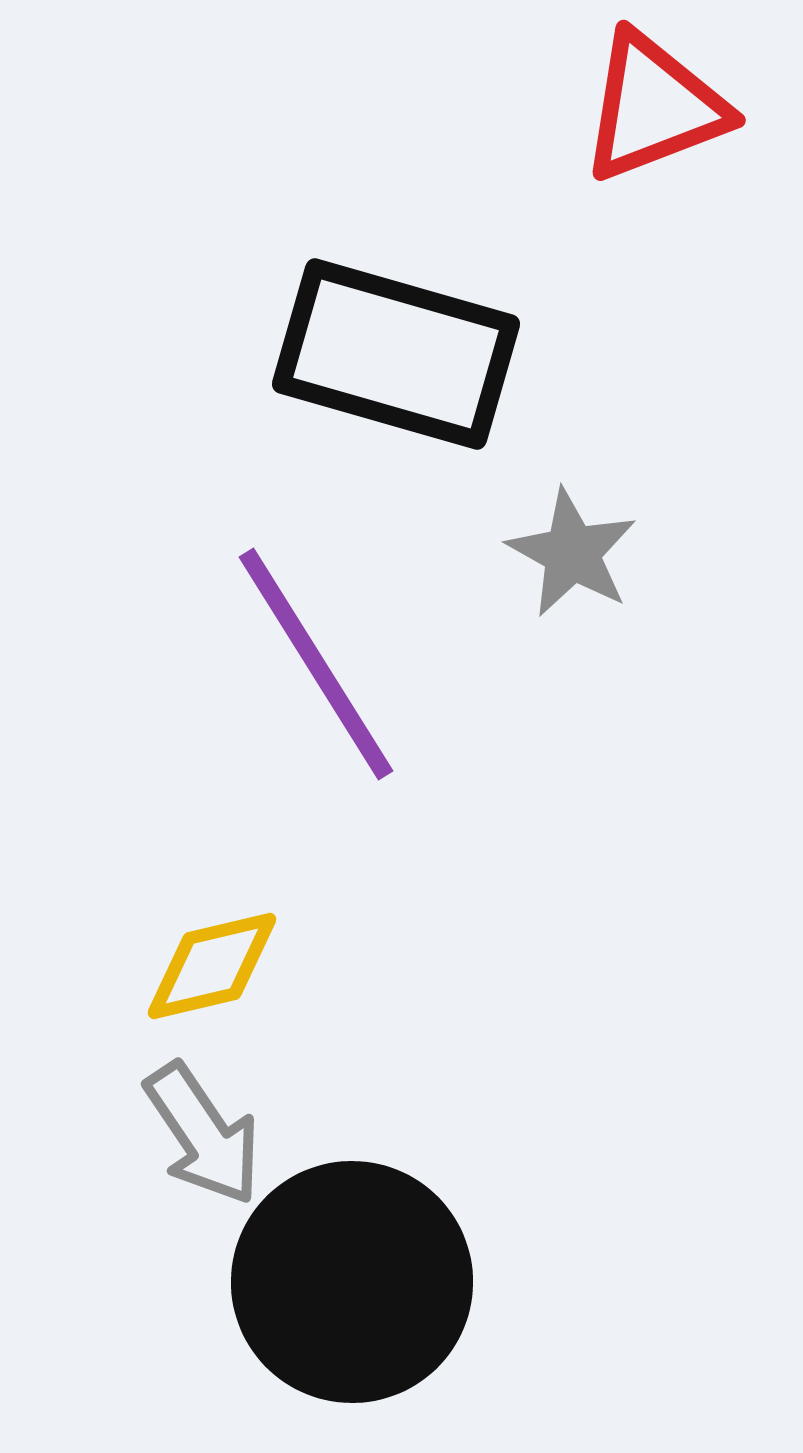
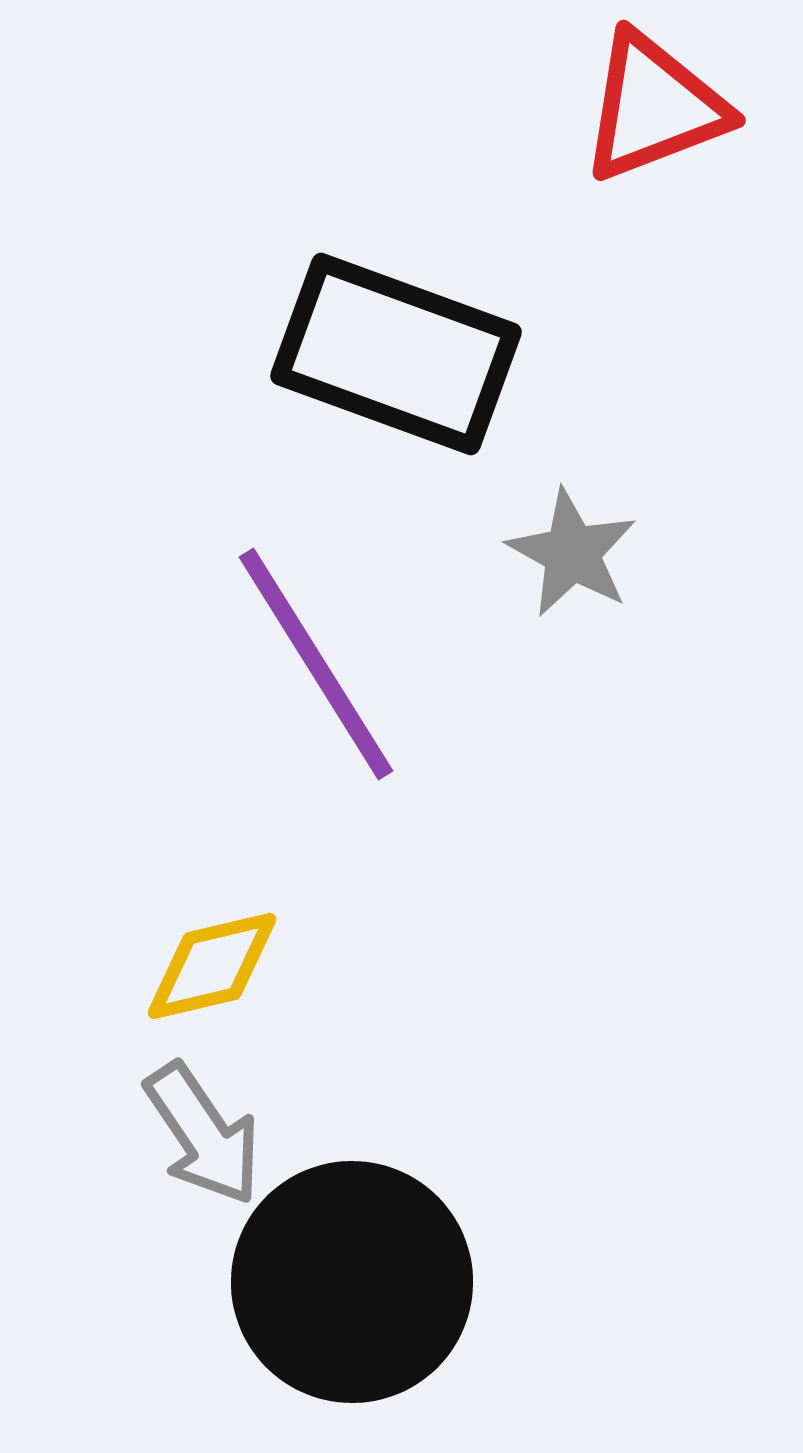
black rectangle: rotated 4 degrees clockwise
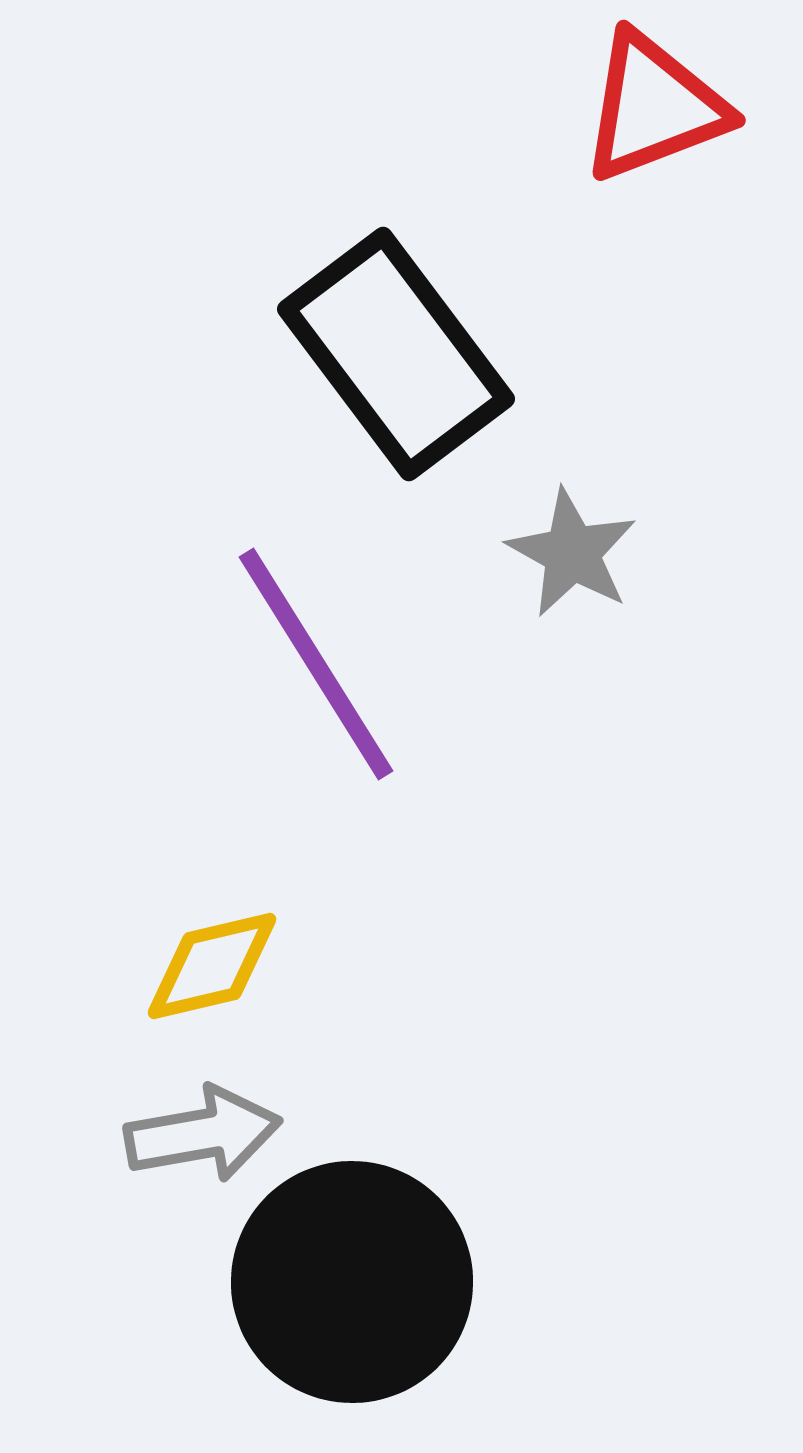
black rectangle: rotated 33 degrees clockwise
gray arrow: rotated 66 degrees counterclockwise
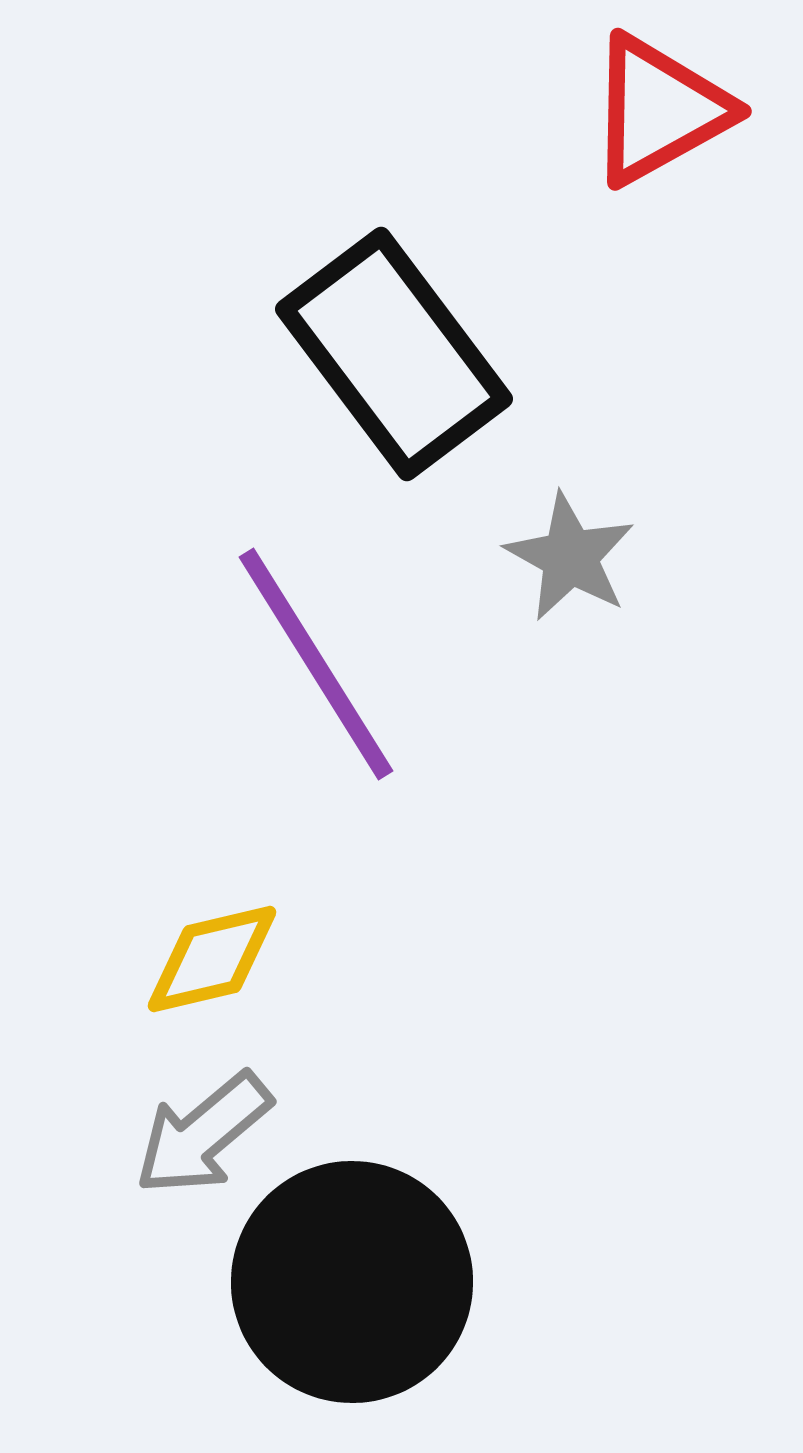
red triangle: moved 5 px right, 3 px down; rotated 8 degrees counterclockwise
black rectangle: moved 2 px left
gray star: moved 2 px left, 4 px down
yellow diamond: moved 7 px up
gray arrow: rotated 150 degrees clockwise
